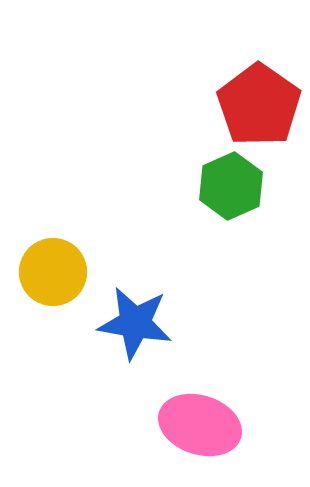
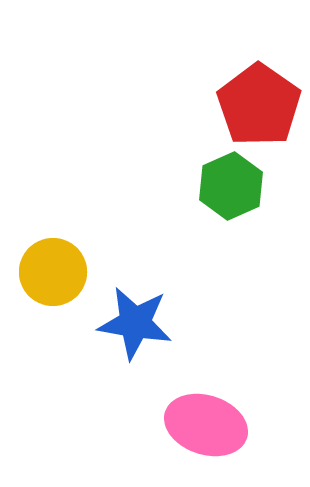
pink ellipse: moved 6 px right
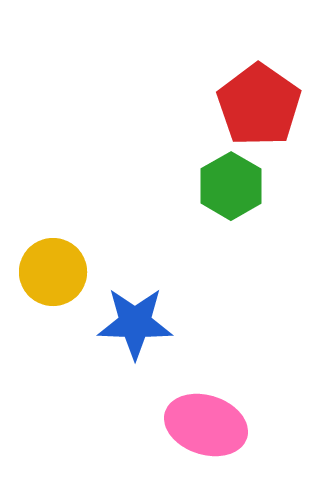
green hexagon: rotated 6 degrees counterclockwise
blue star: rotated 8 degrees counterclockwise
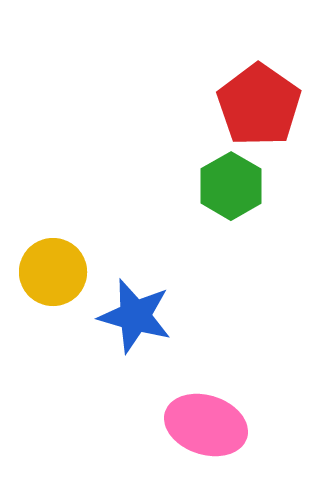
blue star: moved 7 px up; rotated 14 degrees clockwise
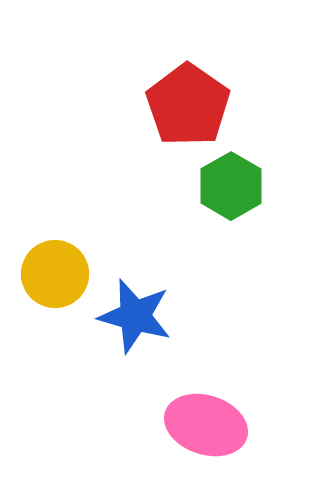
red pentagon: moved 71 px left
yellow circle: moved 2 px right, 2 px down
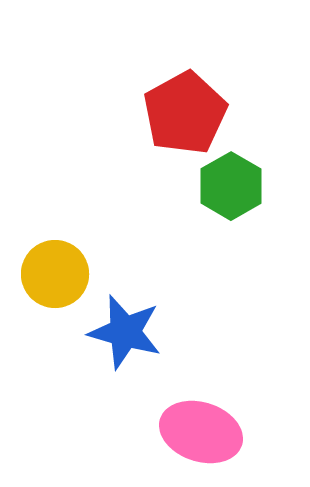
red pentagon: moved 3 px left, 8 px down; rotated 8 degrees clockwise
blue star: moved 10 px left, 16 px down
pink ellipse: moved 5 px left, 7 px down
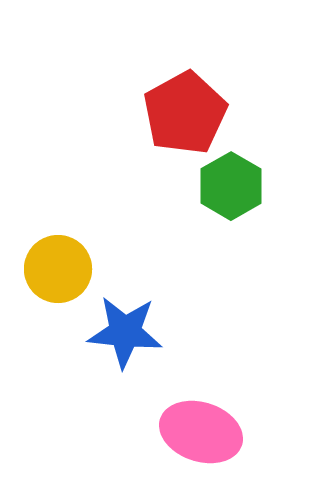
yellow circle: moved 3 px right, 5 px up
blue star: rotated 10 degrees counterclockwise
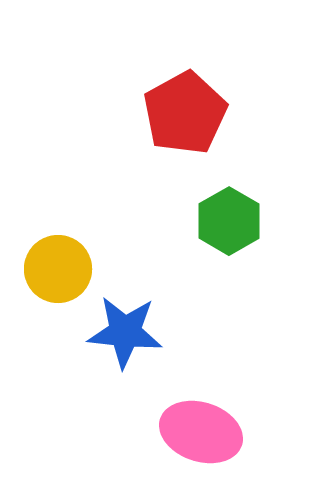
green hexagon: moved 2 px left, 35 px down
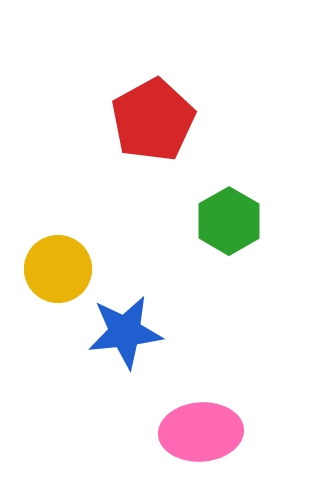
red pentagon: moved 32 px left, 7 px down
blue star: rotated 12 degrees counterclockwise
pink ellipse: rotated 22 degrees counterclockwise
